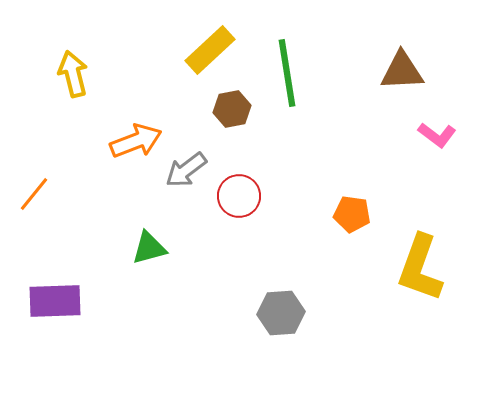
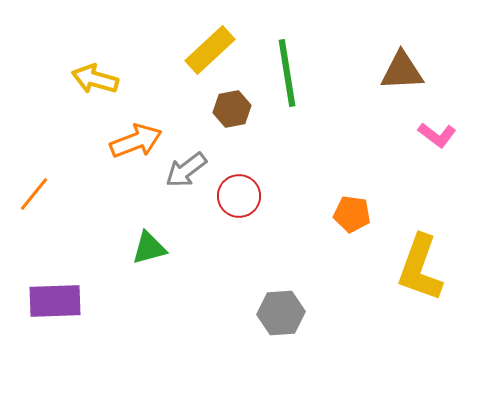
yellow arrow: moved 22 px right, 5 px down; rotated 60 degrees counterclockwise
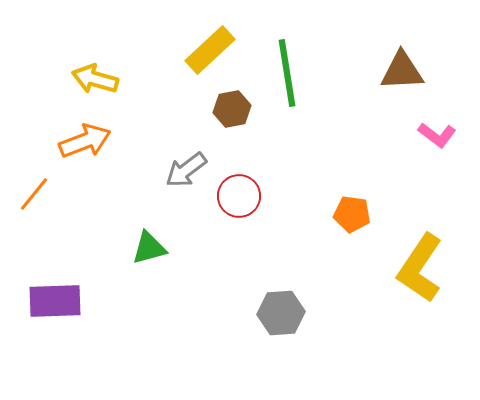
orange arrow: moved 51 px left
yellow L-shape: rotated 14 degrees clockwise
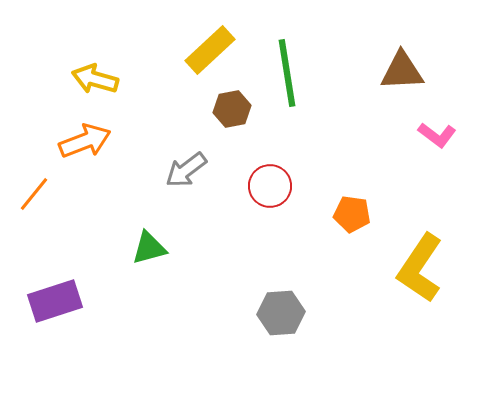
red circle: moved 31 px right, 10 px up
purple rectangle: rotated 16 degrees counterclockwise
